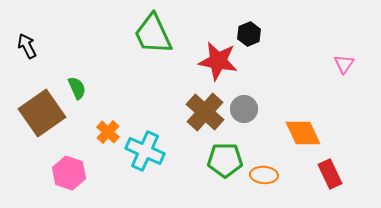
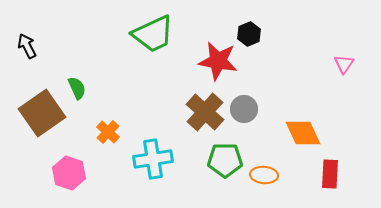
green trapezoid: rotated 90 degrees counterclockwise
cyan cross: moved 8 px right, 8 px down; rotated 33 degrees counterclockwise
red rectangle: rotated 28 degrees clockwise
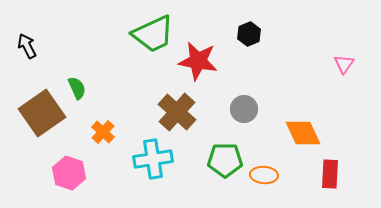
red star: moved 20 px left
brown cross: moved 28 px left
orange cross: moved 5 px left
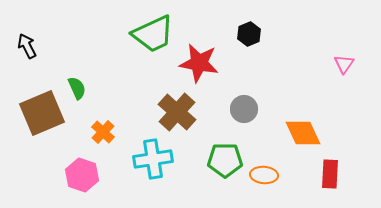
red star: moved 1 px right, 2 px down
brown square: rotated 12 degrees clockwise
pink hexagon: moved 13 px right, 2 px down
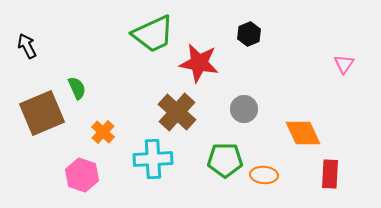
cyan cross: rotated 6 degrees clockwise
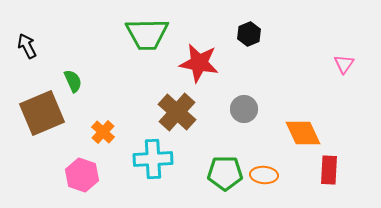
green trapezoid: moved 6 px left; rotated 24 degrees clockwise
green semicircle: moved 4 px left, 7 px up
green pentagon: moved 13 px down
red rectangle: moved 1 px left, 4 px up
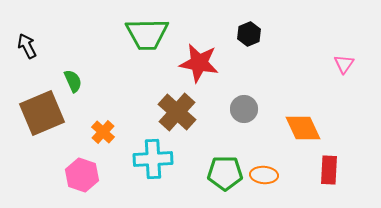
orange diamond: moved 5 px up
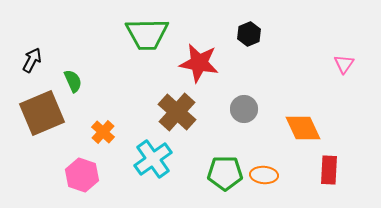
black arrow: moved 5 px right, 14 px down; rotated 55 degrees clockwise
cyan cross: rotated 33 degrees counterclockwise
